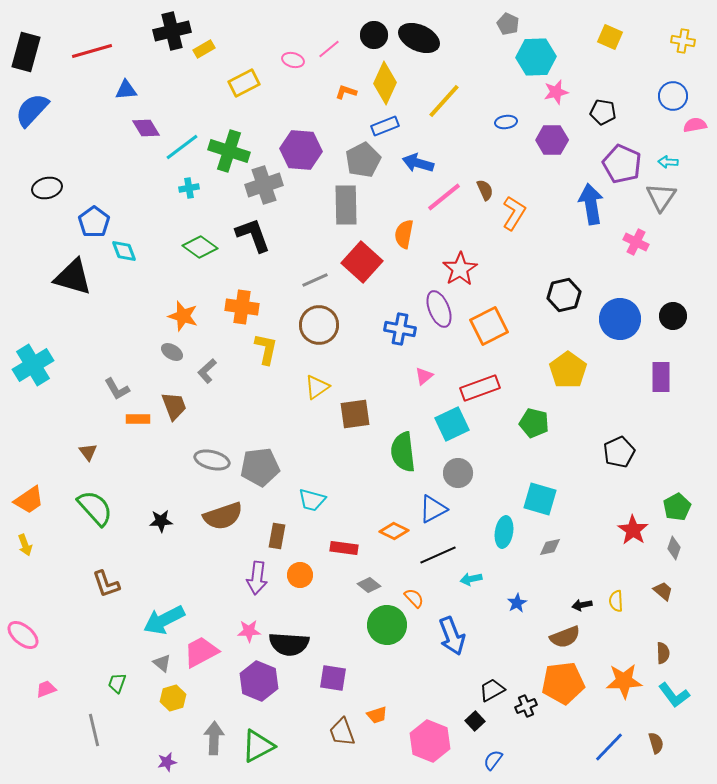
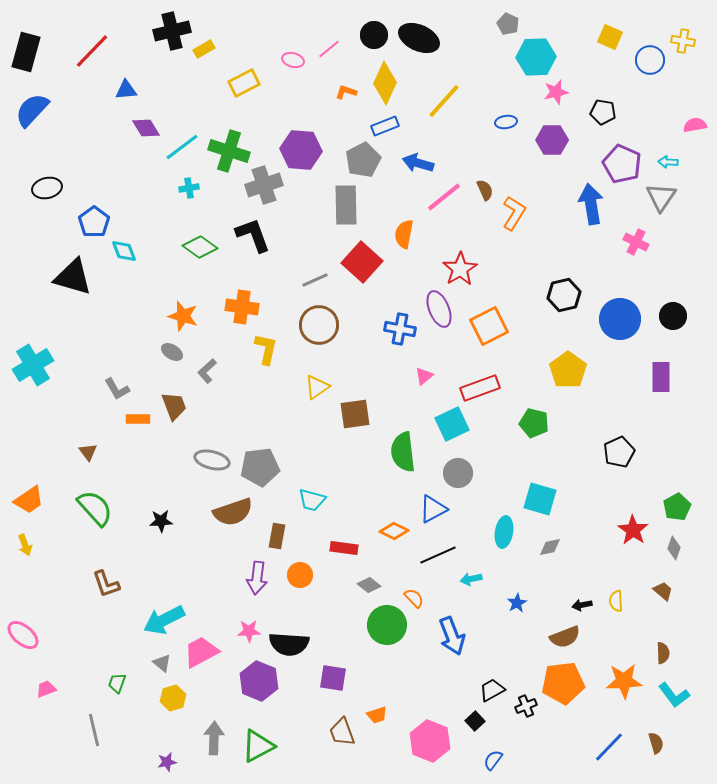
red line at (92, 51): rotated 30 degrees counterclockwise
blue circle at (673, 96): moved 23 px left, 36 px up
brown semicircle at (223, 516): moved 10 px right, 4 px up
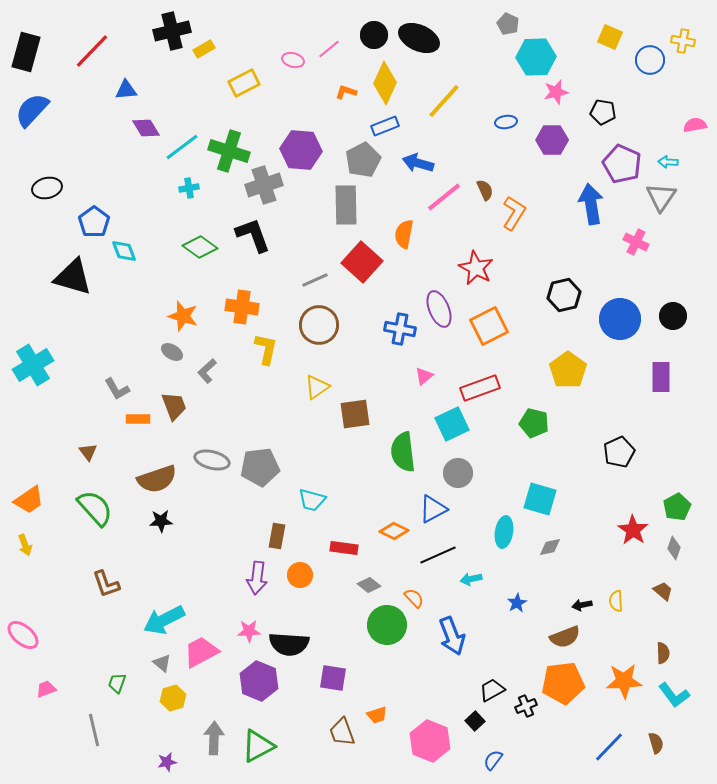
red star at (460, 269): moved 16 px right, 1 px up; rotated 12 degrees counterclockwise
brown semicircle at (233, 512): moved 76 px left, 33 px up
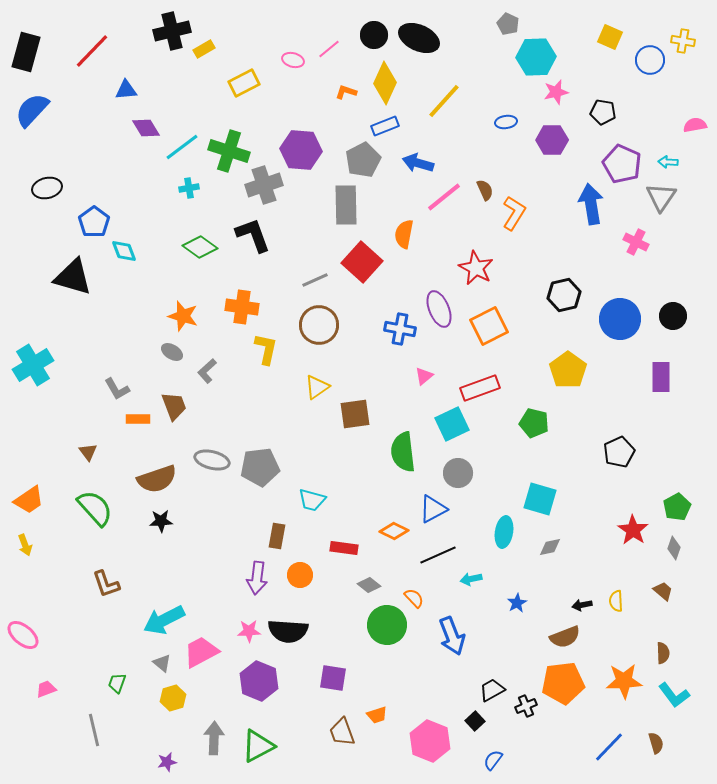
black semicircle at (289, 644): moved 1 px left, 13 px up
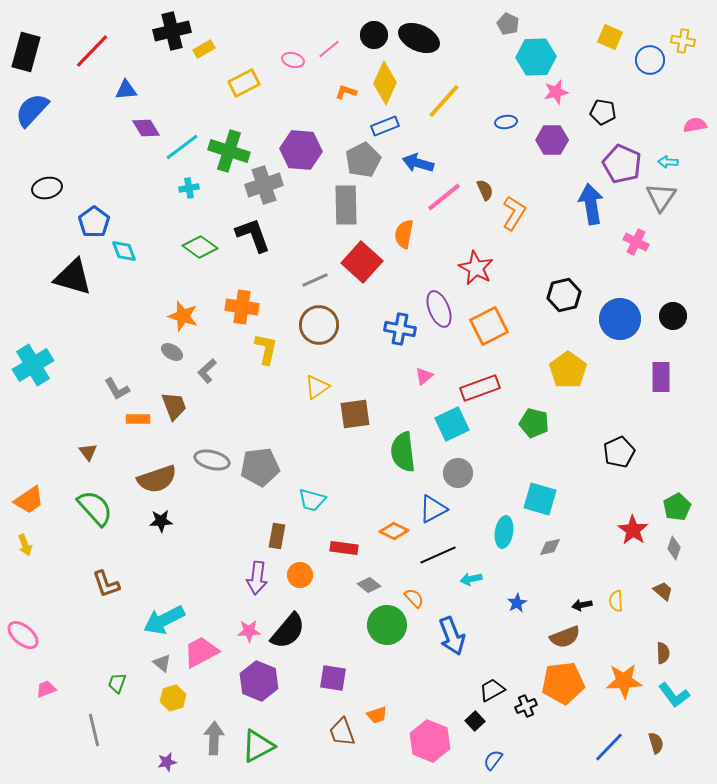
black semicircle at (288, 631): rotated 54 degrees counterclockwise
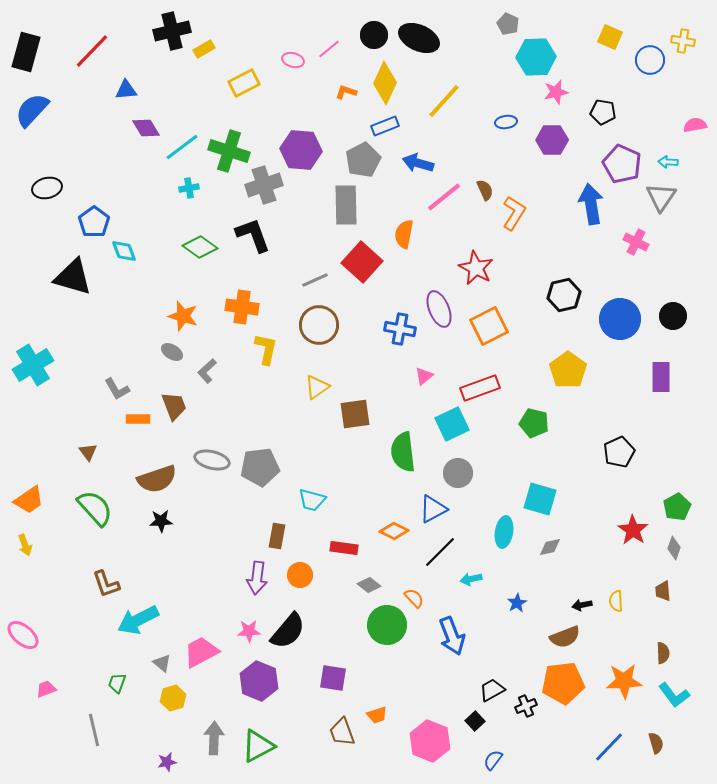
black line at (438, 555): moved 2 px right, 3 px up; rotated 21 degrees counterclockwise
brown trapezoid at (663, 591): rotated 135 degrees counterclockwise
cyan arrow at (164, 620): moved 26 px left
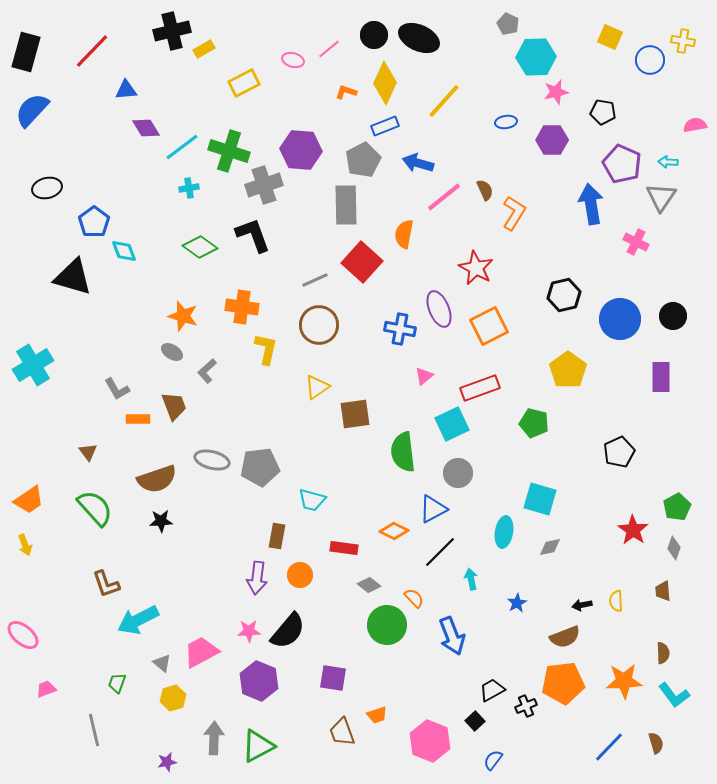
cyan arrow at (471, 579): rotated 90 degrees clockwise
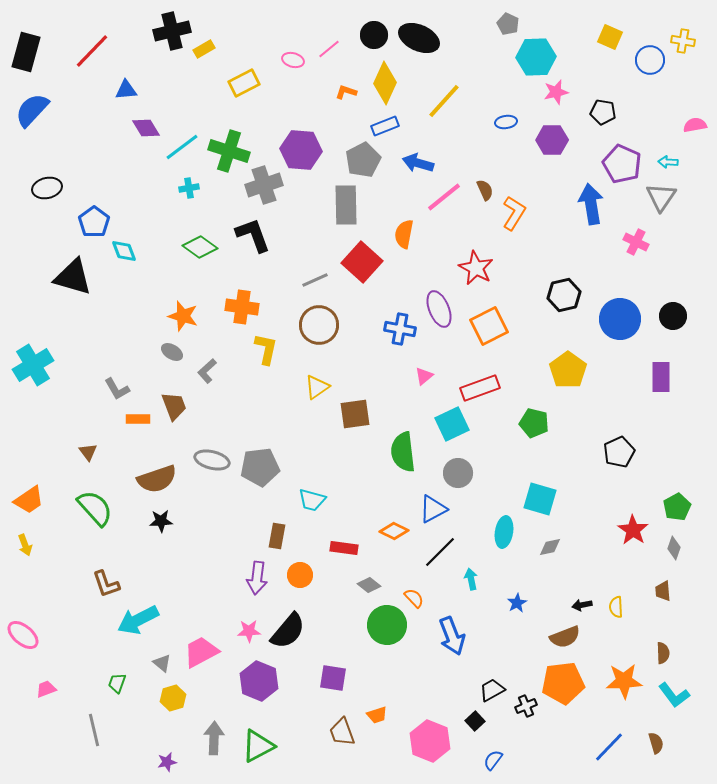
yellow semicircle at (616, 601): moved 6 px down
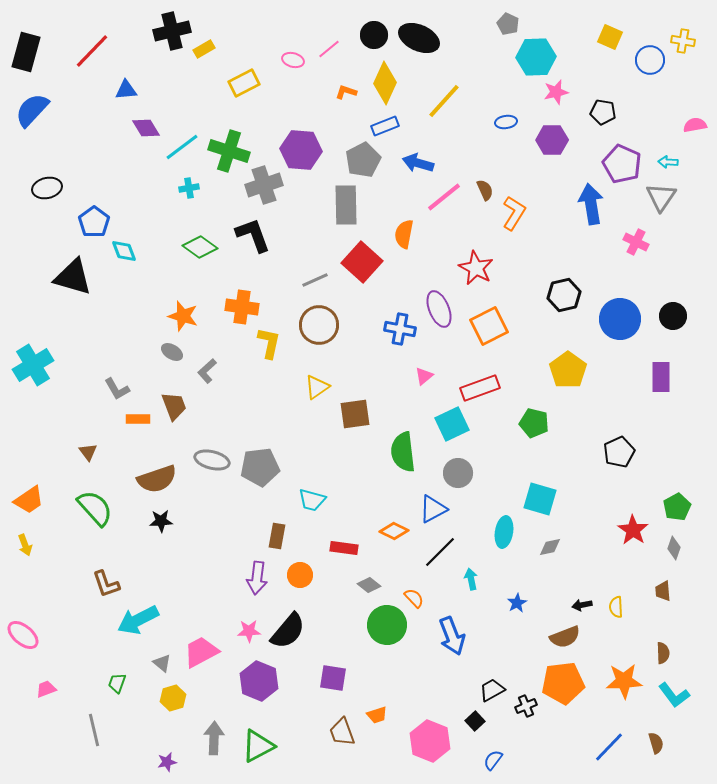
yellow L-shape at (266, 349): moved 3 px right, 6 px up
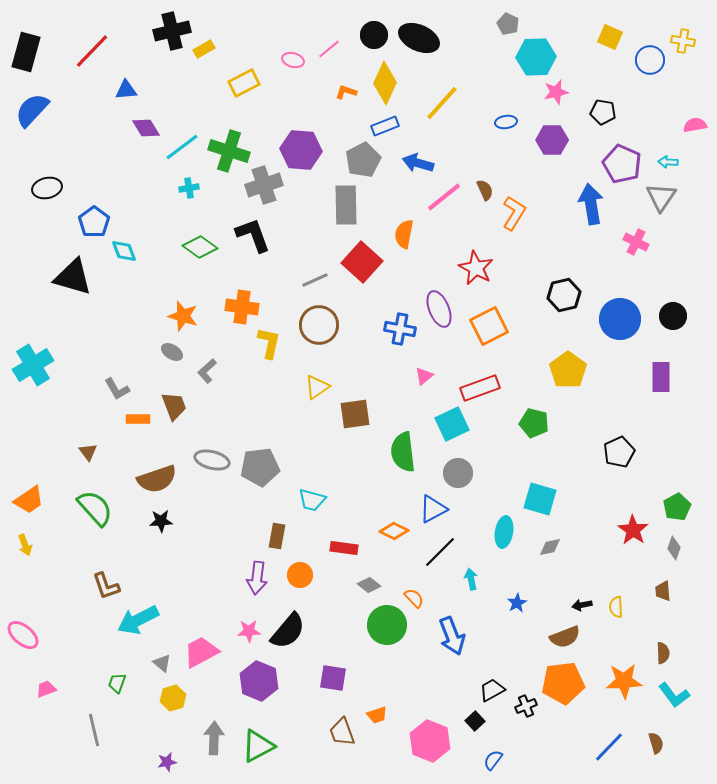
yellow line at (444, 101): moved 2 px left, 2 px down
brown L-shape at (106, 584): moved 2 px down
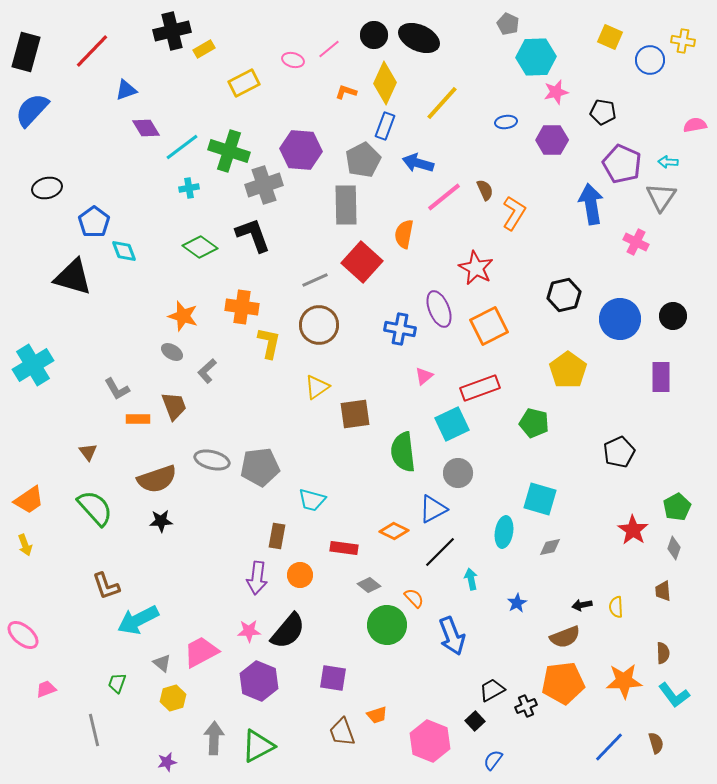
blue triangle at (126, 90): rotated 15 degrees counterclockwise
blue rectangle at (385, 126): rotated 48 degrees counterclockwise
